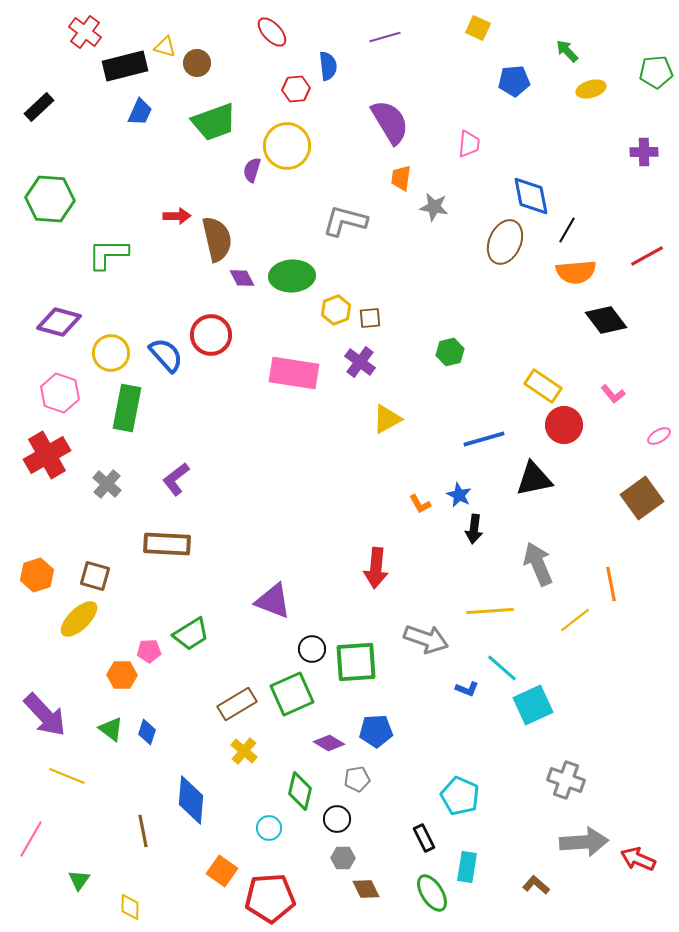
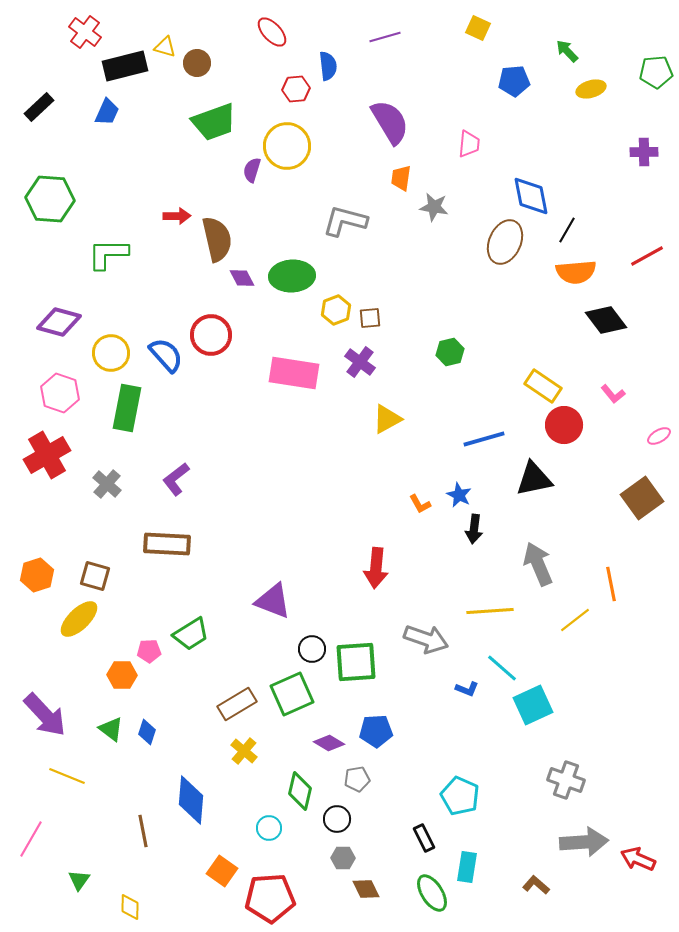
blue trapezoid at (140, 112): moved 33 px left
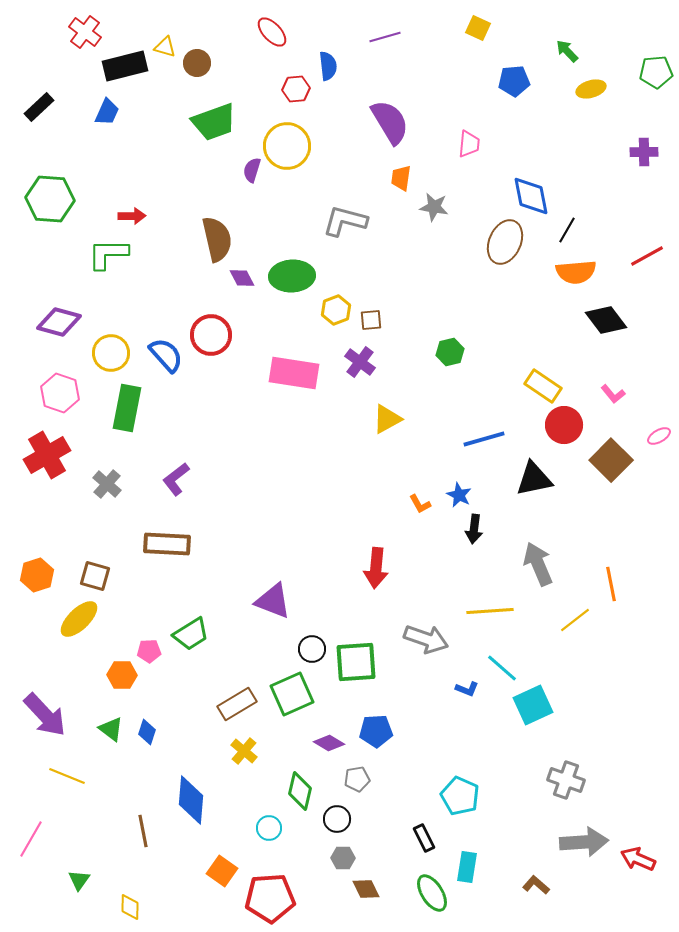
red arrow at (177, 216): moved 45 px left
brown square at (370, 318): moved 1 px right, 2 px down
brown square at (642, 498): moved 31 px left, 38 px up; rotated 9 degrees counterclockwise
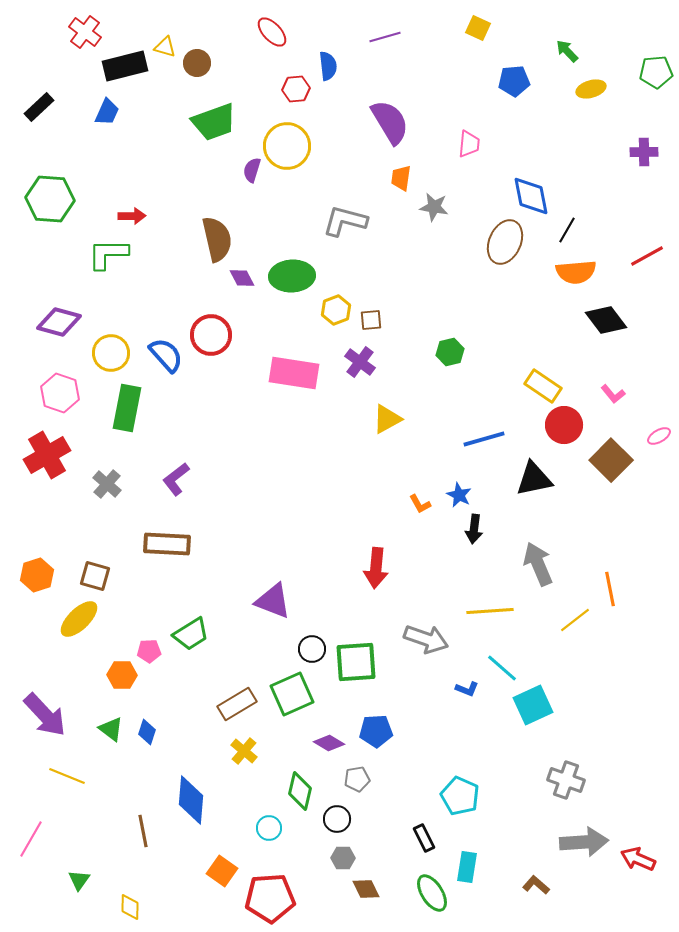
orange line at (611, 584): moved 1 px left, 5 px down
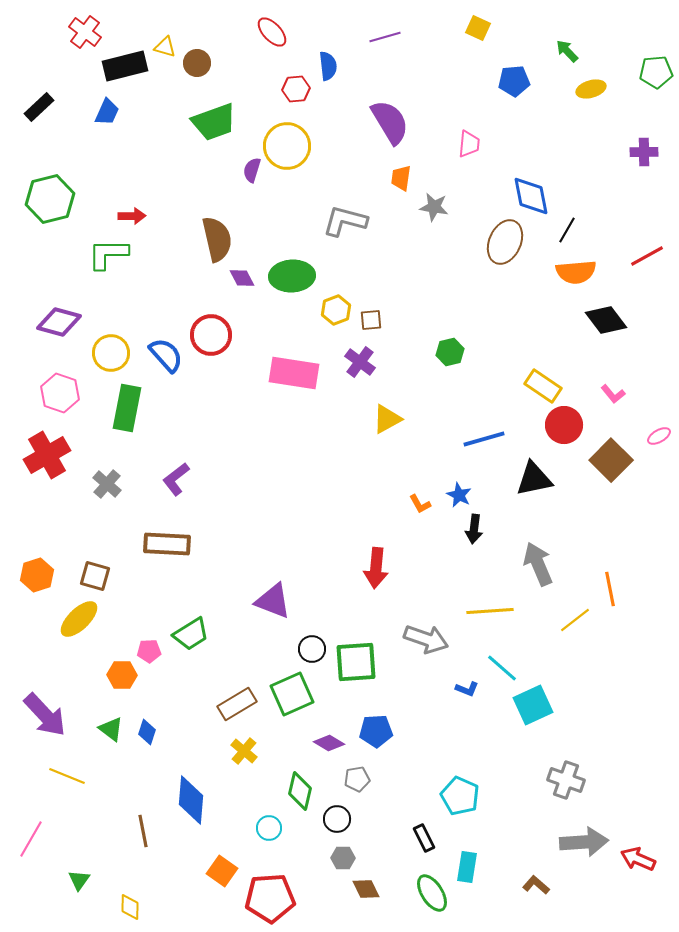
green hexagon at (50, 199): rotated 18 degrees counterclockwise
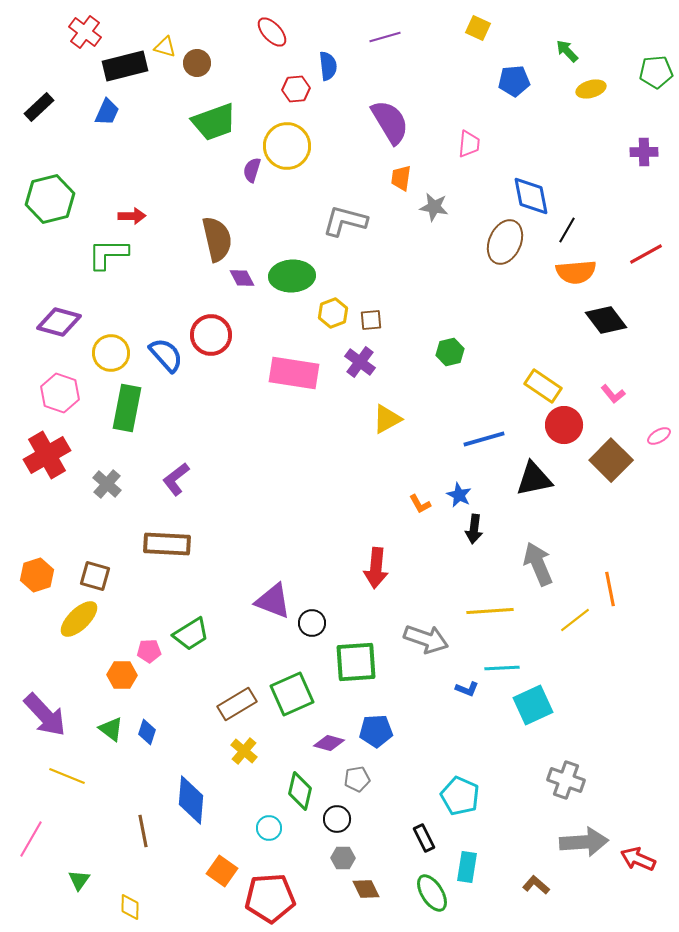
red line at (647, 256): moved 1 px left, 2 px up
yellow hexagon at (336, 310): moved 3 px left, 3 px down
black circle at (312, 649): moved 26 px up
cyan line at (502, 668): rotated 44 degrees counterclockwise
purple diamond at (329, 743): rotated 16 degrees counterclockwise
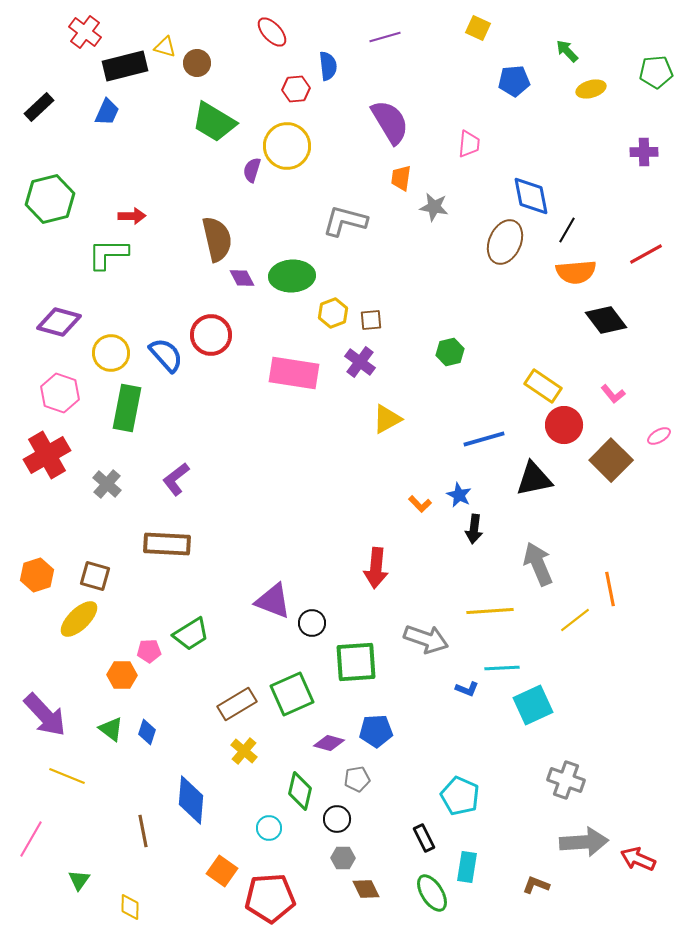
green trapezoid at (214, 122): rotated 51 degrees clockwise
orange L-shape at (420, 504): rotated 15 degrees counterclockwise
brown L-shape at (536, 885): rotated 20 degrees counterclockwise
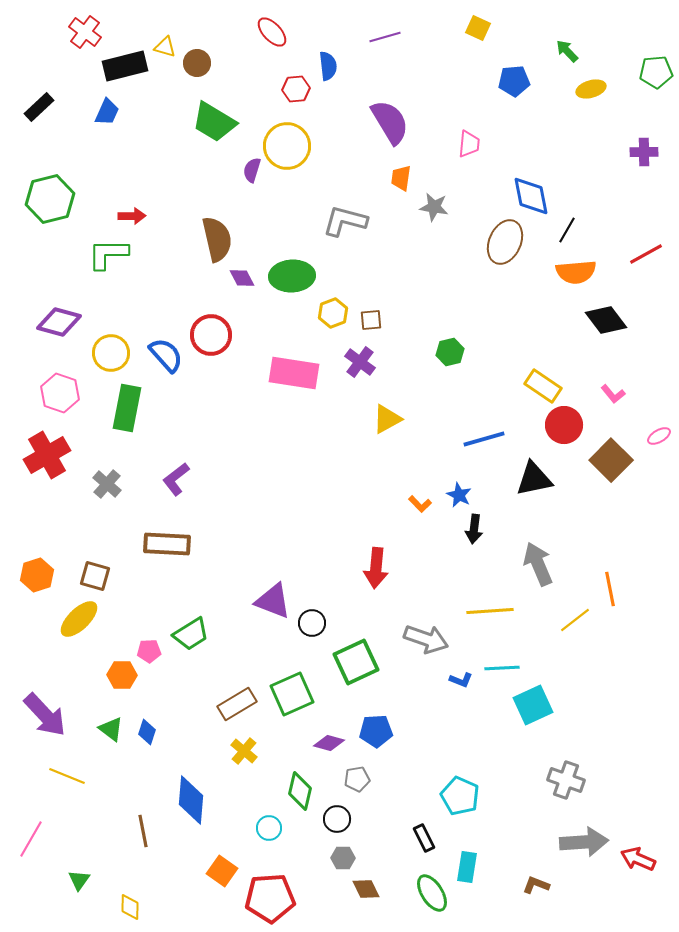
green square at (356, 662): rotated 21 degrees counterclockwise
blue L-shape at (467, 689): moved 6 px left, 9 px up
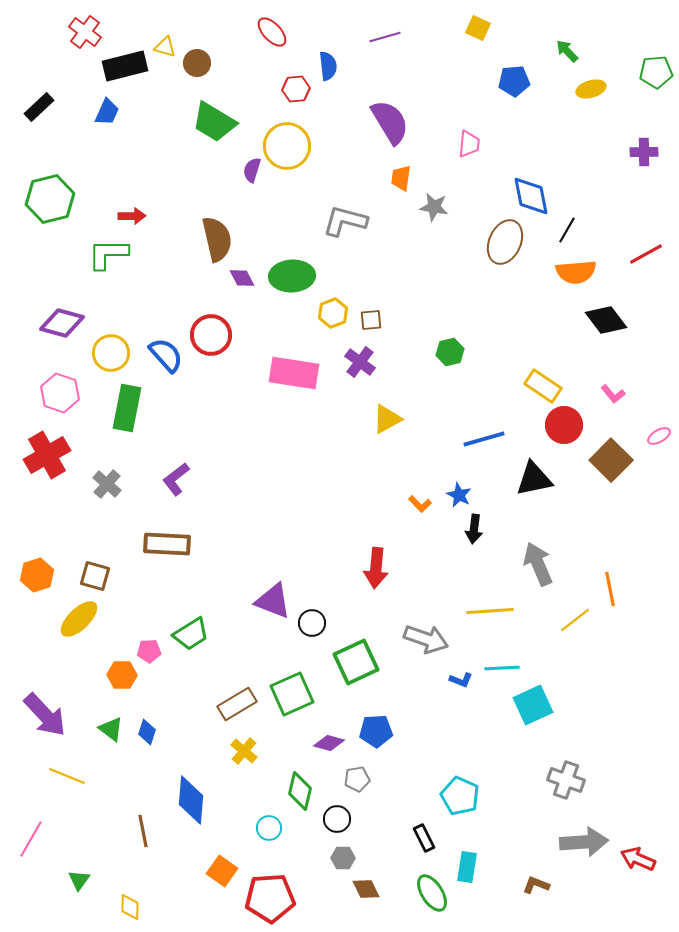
purple diamond at (59, 322): moved 3 px right, 1 px down
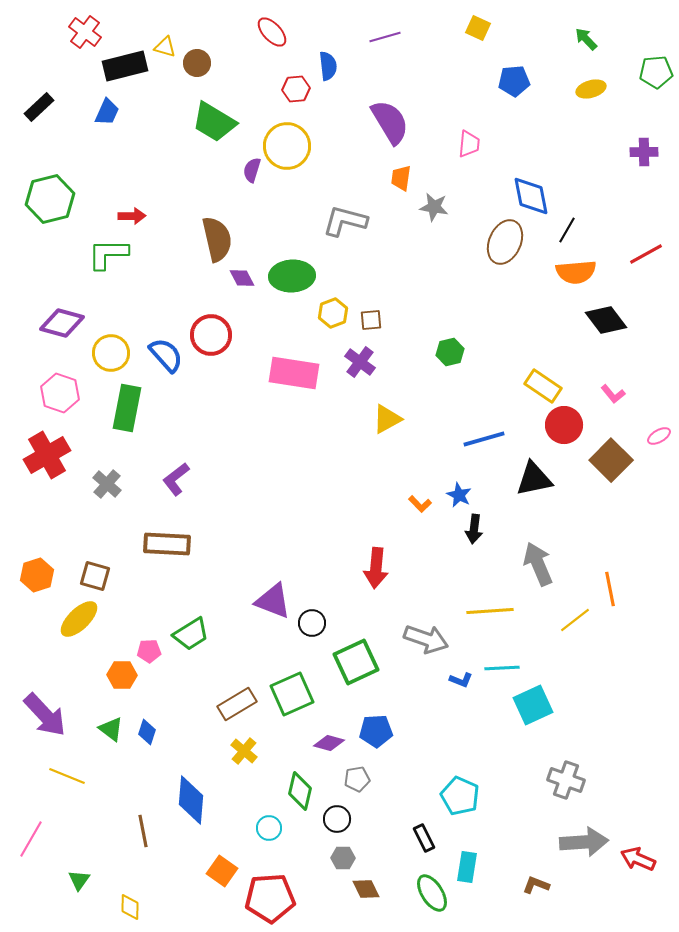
green arrow at (567, 51): moved 19 px right, 12 px up
